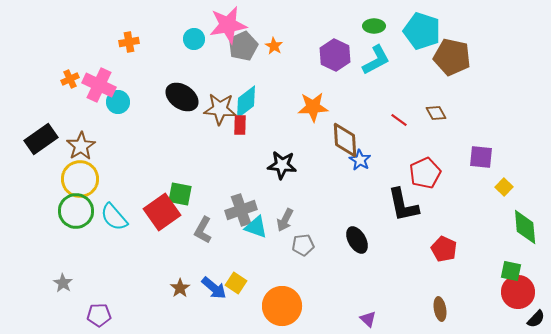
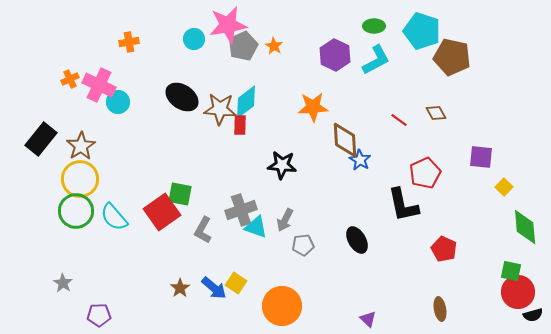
black rectangle at (41, 139): rotated 16 degrees counterclockwise
black semicircle at (536, 319): moved 3 px left, 4 px up; rotated 30 degrees clockwise
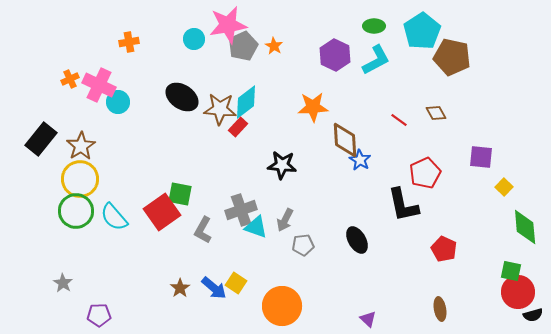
cyan pentagon at (422, 31): rotated 21 degrees clockwise
red rectangle at (240, 125): moved 2 px left, 2 px down; rotated 42 degrees clockwise
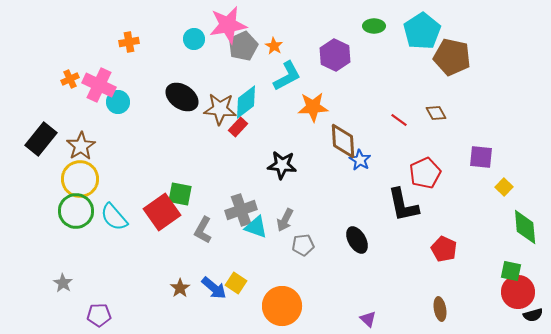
cyan L-shape at (376, 60): moved 89 px left, 16 px down
brown diamond at (345, 140): moved 2 px left, 1 px down
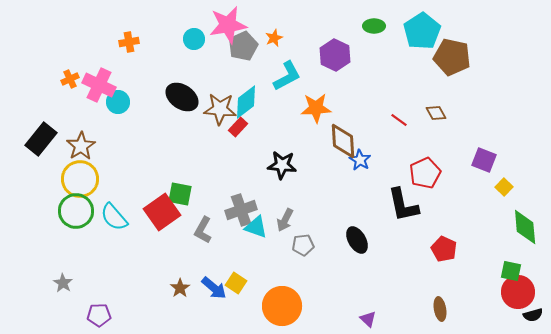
orange star at (274, 46): moved 8 px up; rotated 18 degrees clockwise
orange star at (313, 107): moved 3 px right, 1 px down
purple square at (481, 157): moved 3 px right, 3 px down; rotated 15 degrees clockwise
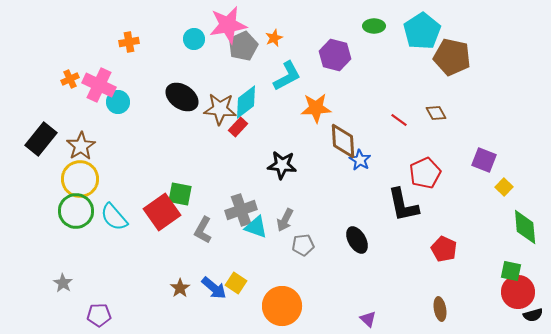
purple hexagon at (335, 55): rotated 12 degrees counterclockwise
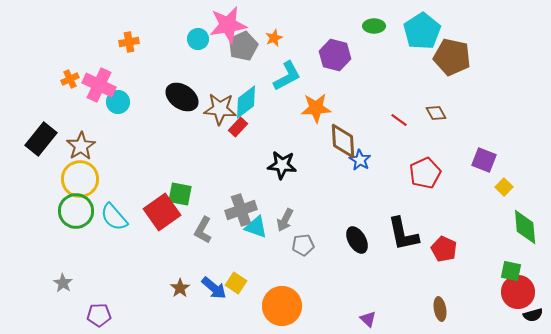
cyan circle at (194, 39): moved 4 px right
black L-shape at (403, 205): moved 29 px down
